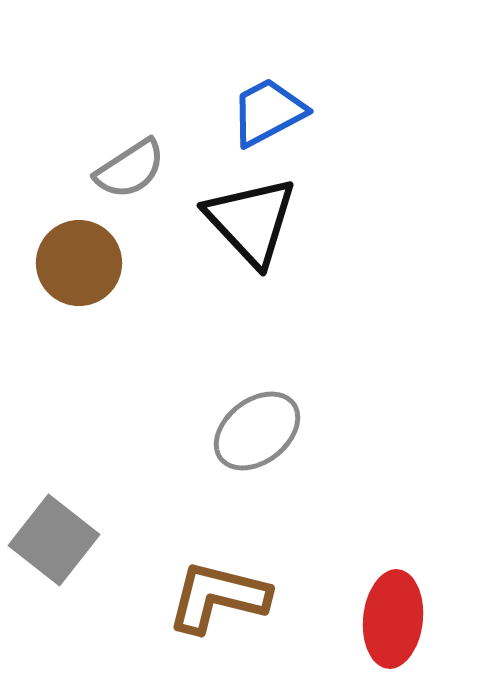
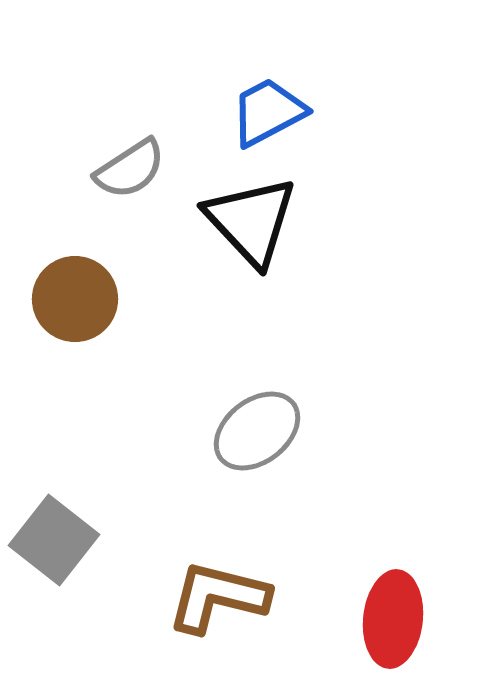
brown circle: moved 4 px left, 36 px down
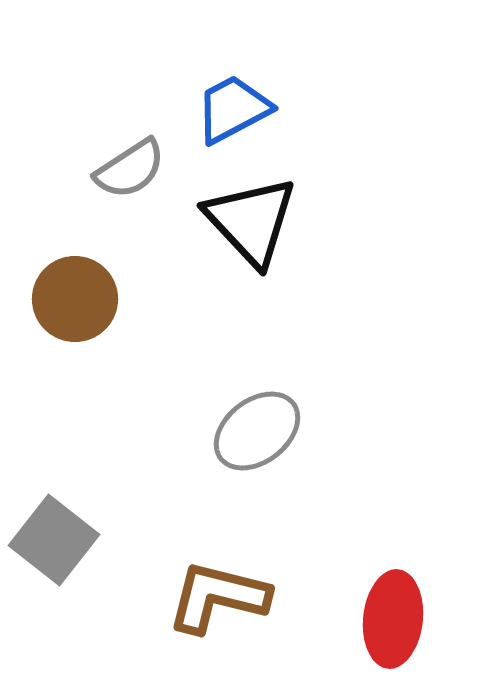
blue trapezoid: moved 35 px left, 3 px up
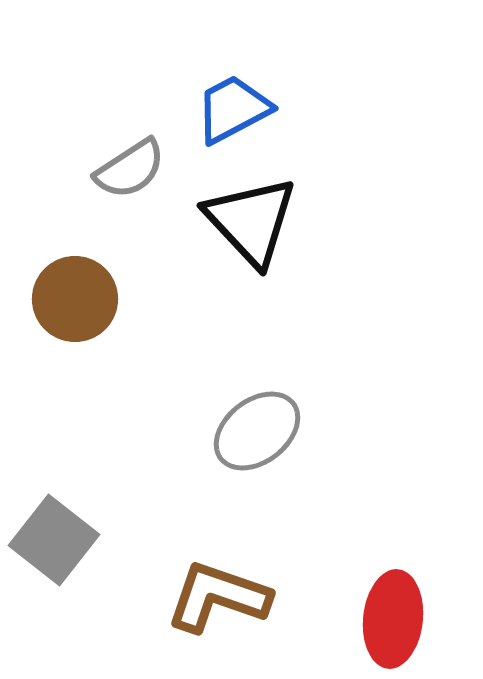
brown L-shape: rotated 5 degrees clockwise
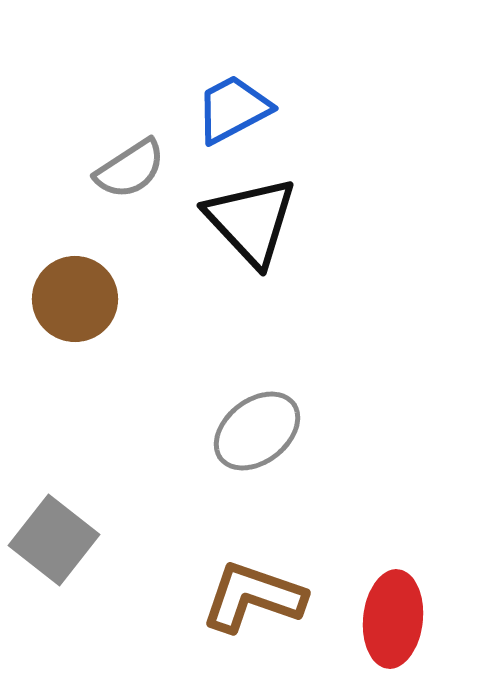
brown L-shape: moved 35 px right
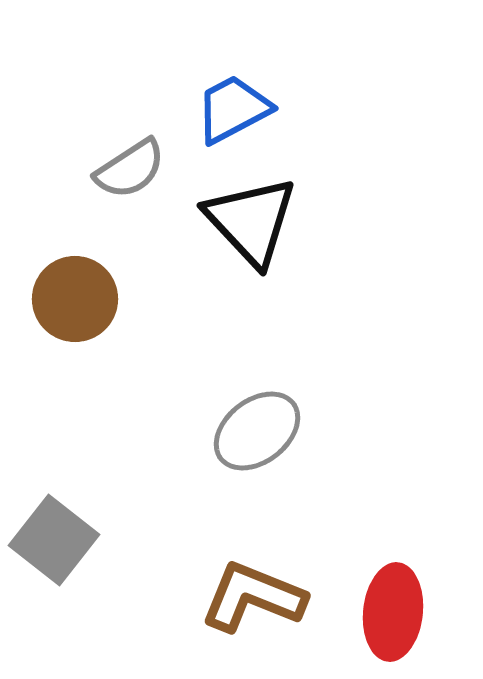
brown L-shape: rotated 3 degrees clockwise
red ellipse: moved 7 px up
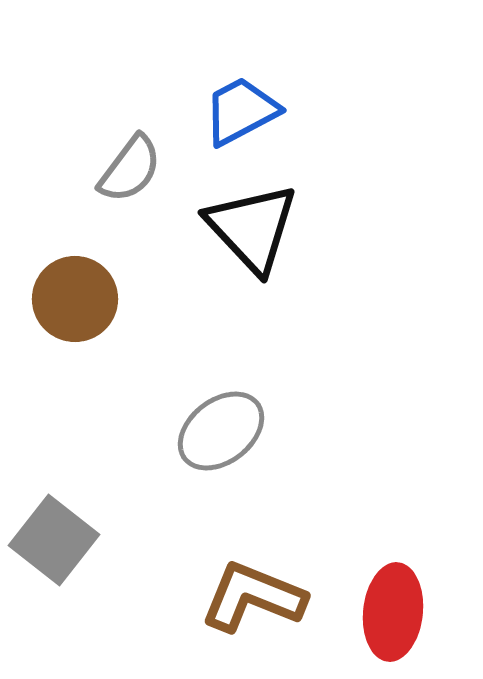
blue trapezoid: moved 8 px right, 2 px down
gray semicircle: rotated 20 degrees counterclockwise
black triangle: moved 1 px right, 7 px down
gray ellipse: moved 36 px left
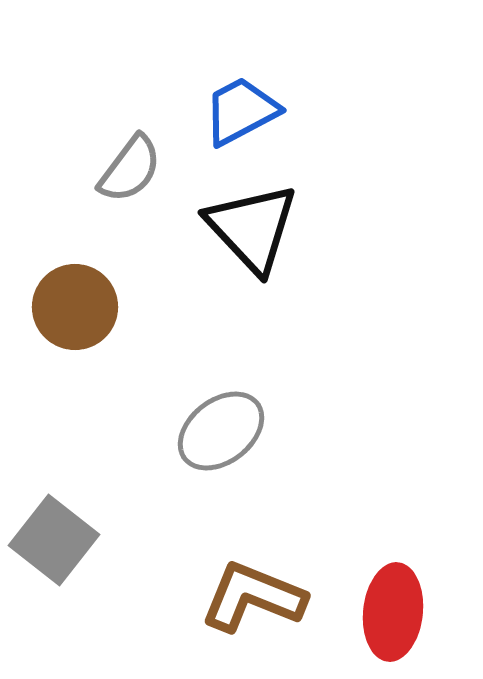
brown circle: moved 8 px down
